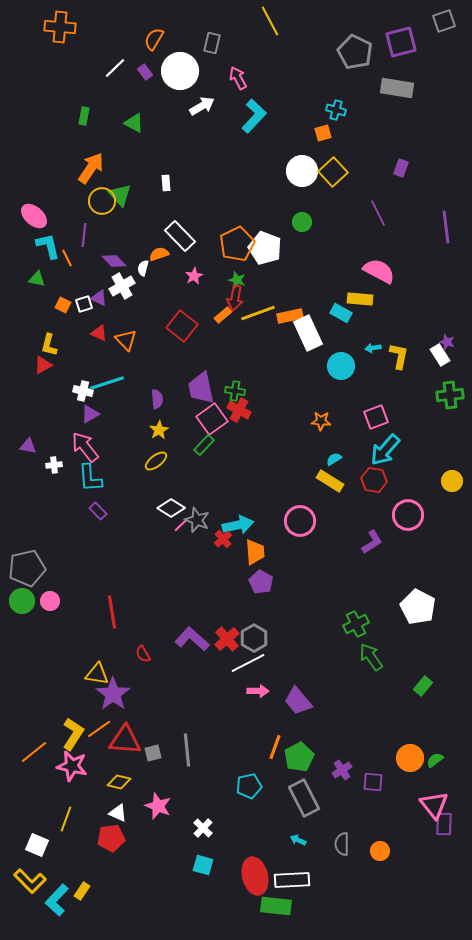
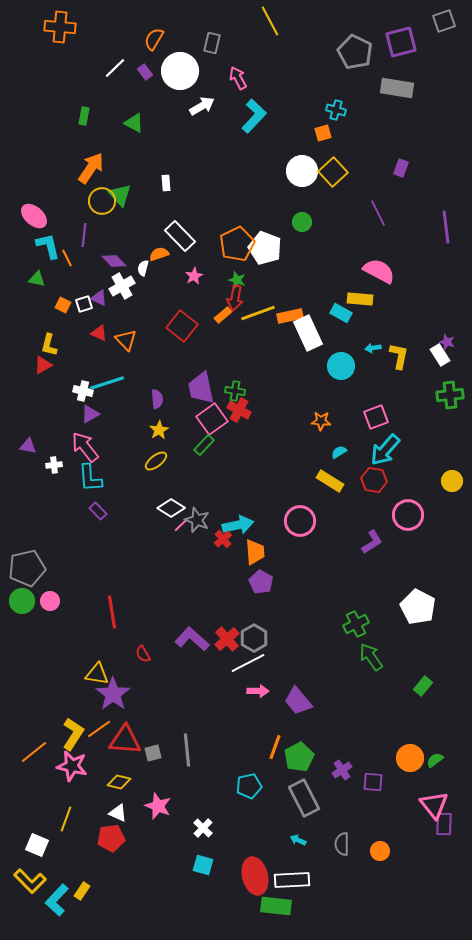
cyan semicircle at (334, 459): moved 5 px right, 7 px up
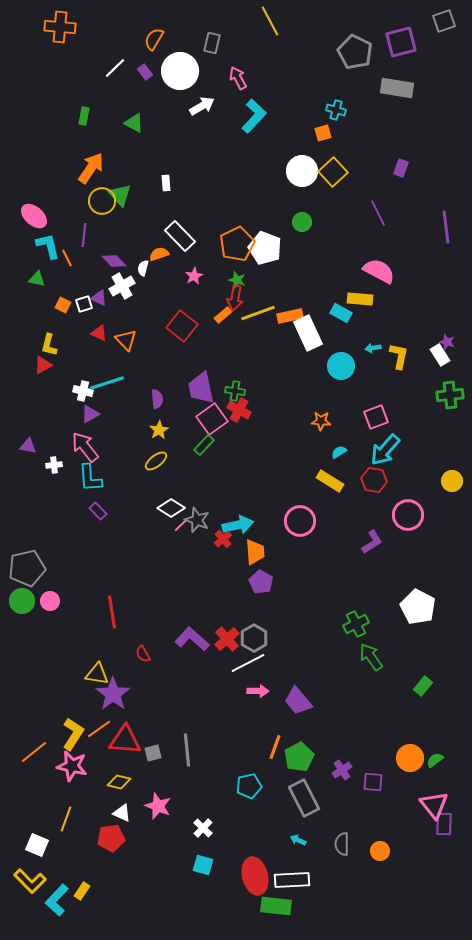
white triangle at (118, 813): moved 4 px right
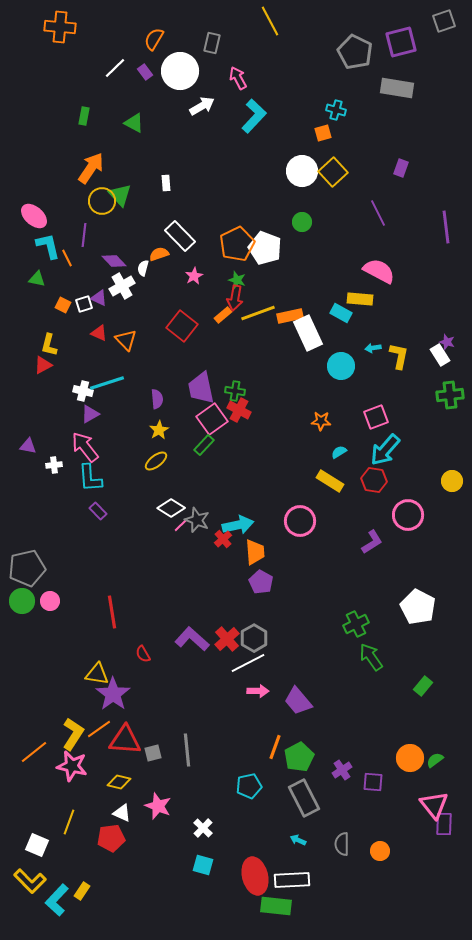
yellow line at (66, 819): moved 3 px right, 3 px down
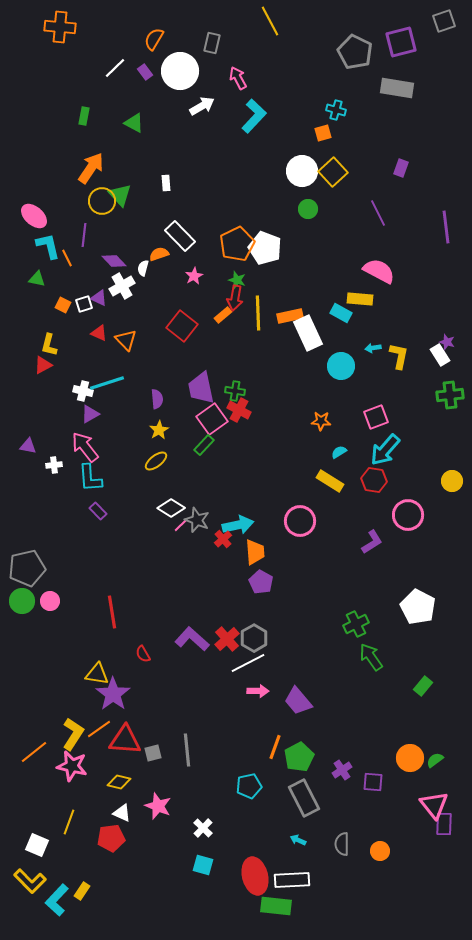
green circle at (302, 222): moved 6 px right, 13 px up
yellow line at (258, 313): rotated 72 degrees counterclockwise
